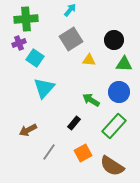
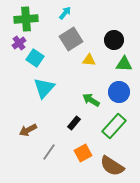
cyan arrow: moved 5 px left, 3 px down
purple cross: rotated 16 degrees counterclockwise
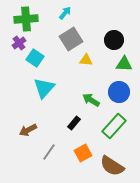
yellow triangle: moved 3 px left
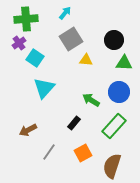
green triangle: moved 1 px up
brown semicircle: rotated 75 degrees clockwise
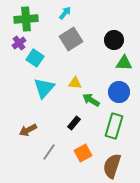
yellow triangle: moved 11 px left, 23 px down
green rectangle: rotated 25 degrees counterclockwise
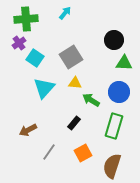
gray square: moved 18 px down
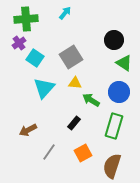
green triangle: rotated 30 degrees clockwise
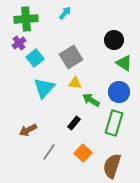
cyan square: rotated 18 degrees clockwise
green rectangle: moved 3 px up
orange square: rotated 18 degrees counterclockwise
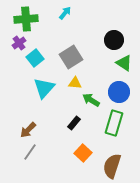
brown arrow: rotated 18 degrees counterclockwise
gray line: moved 19 px left
